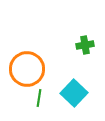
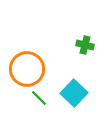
green cross: rotated 24 degrees clockwise
green line: rotated 54 degrees counterclockwise
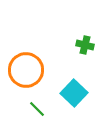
orange circle: moved 1 px left, 1 px down
green line: moved 2 px left, 11 px down
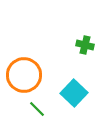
orange circle: moved 2 px left, 5 px down
